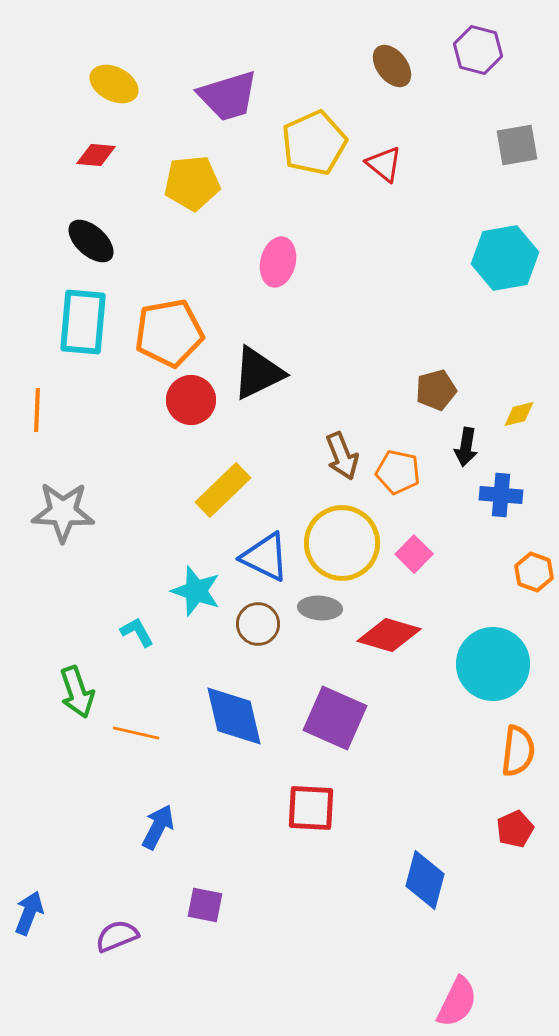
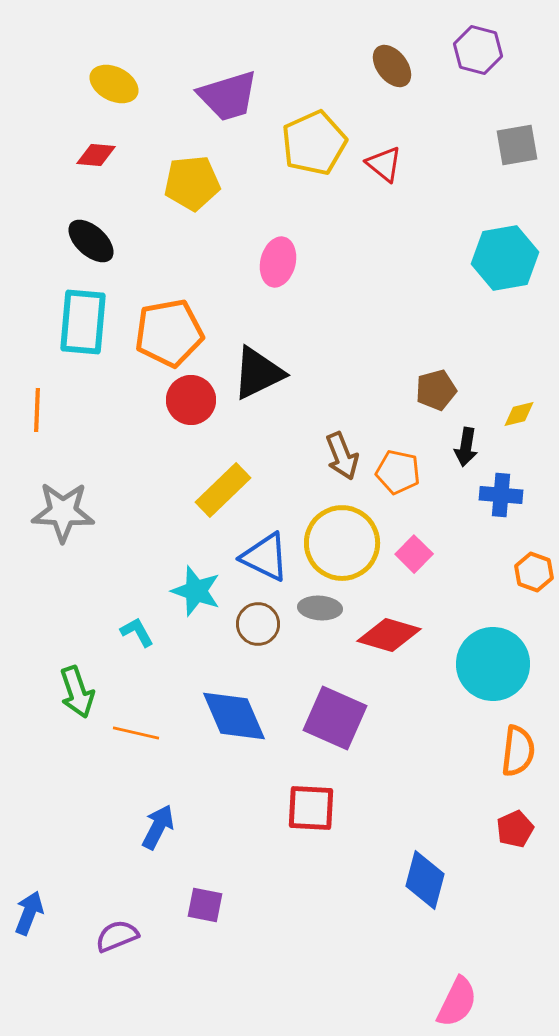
blue diamond at (234, 716): rotated 10 degrees counterclockwise
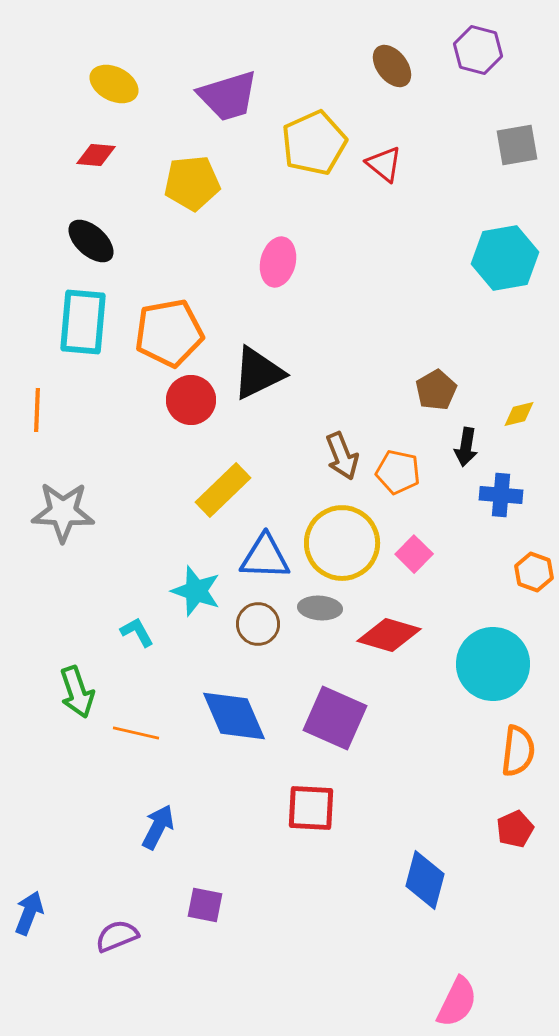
brown pentagon at (436, 390): rotated 15 degrees counterclockwise
blue triangle at (265, 557): rotated 24 degrees counterclockwise
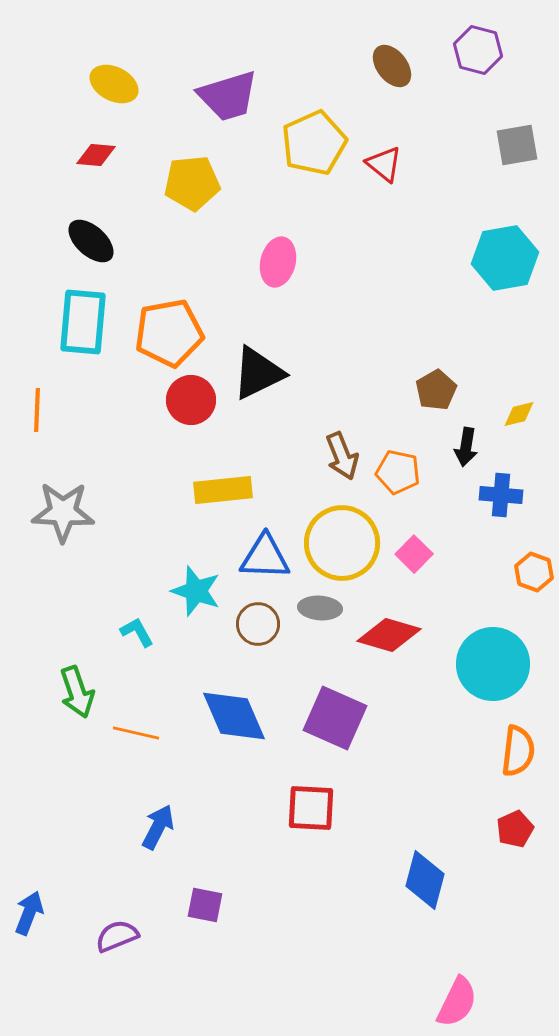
yellow rectangle at (223, 490): rotated 38 degrees clockwise
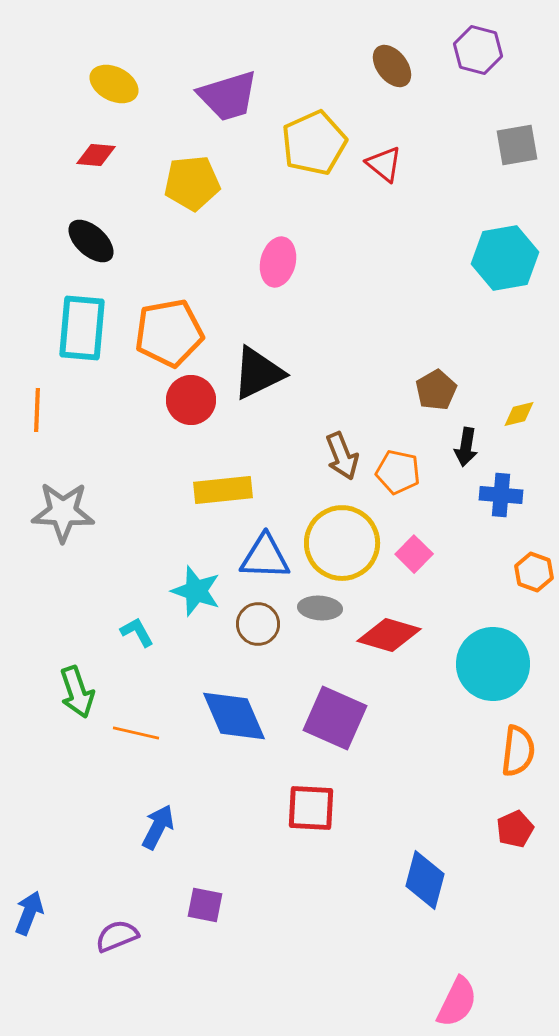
cyan rectangle at (83, 322): moved 1 px left, 6 px down
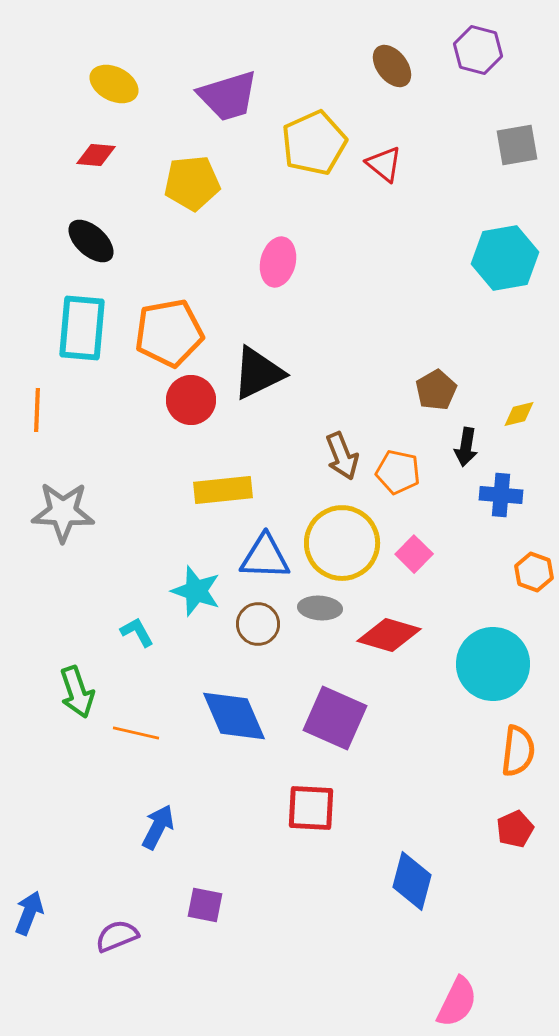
blue diamond at (425, 880): moved 13 px left, 1 px down
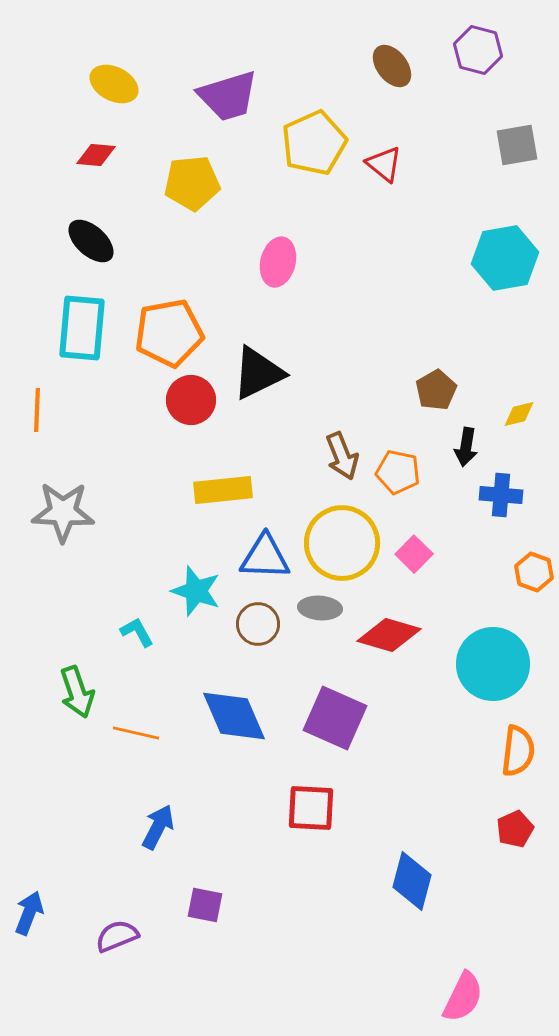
pink semicircle at (457, 1002): moved 6 px right, 5 px up
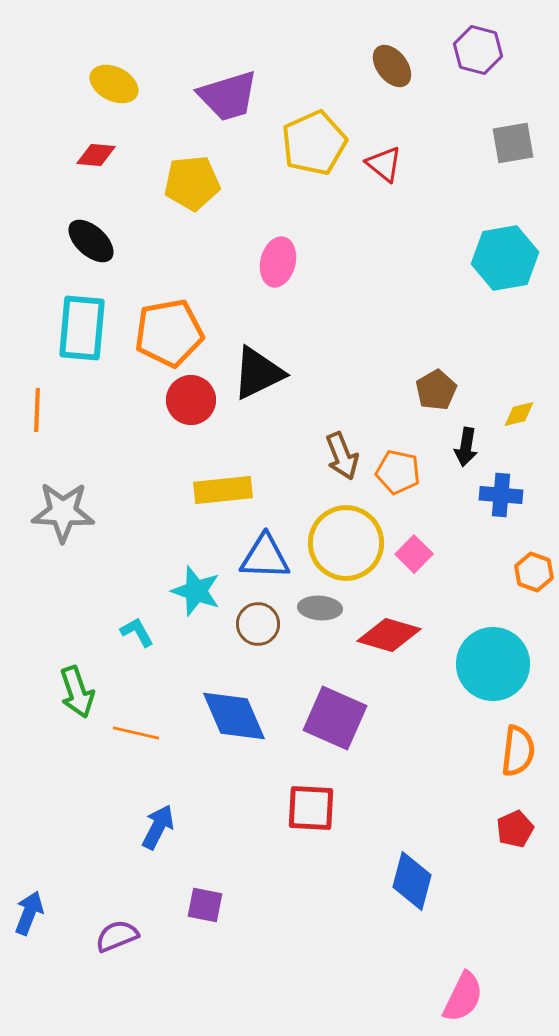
gray square at (517, 145): moved 4 px left, 2 px up
yellow circle at (342, 543): moved 4 px right
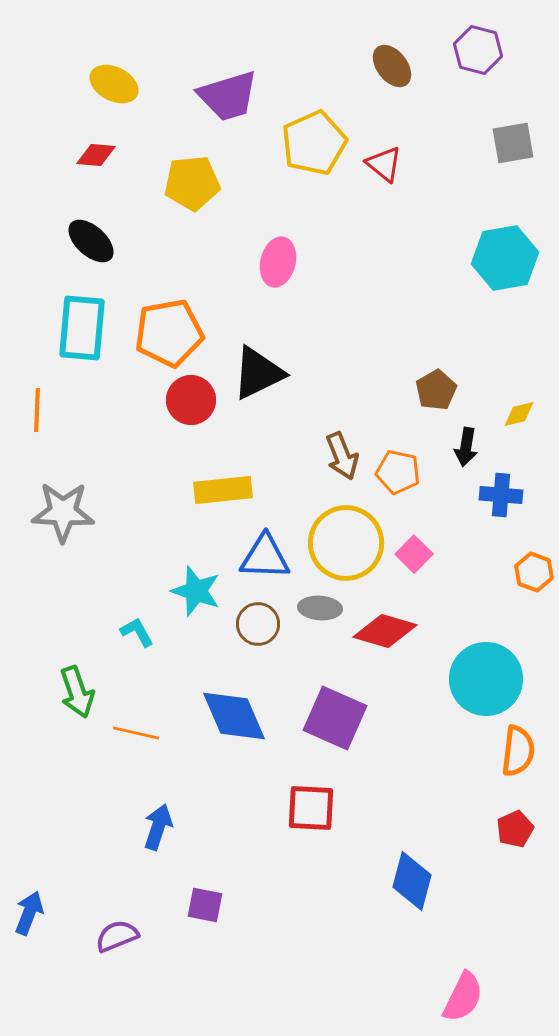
red diamond at (389, 635): moved 4 px left, 4 px up
cyan circle at (493, 664): moved 7 px left, 15 px down
blue arrow at (158, 827): rotated 9 degrees counterclockwise
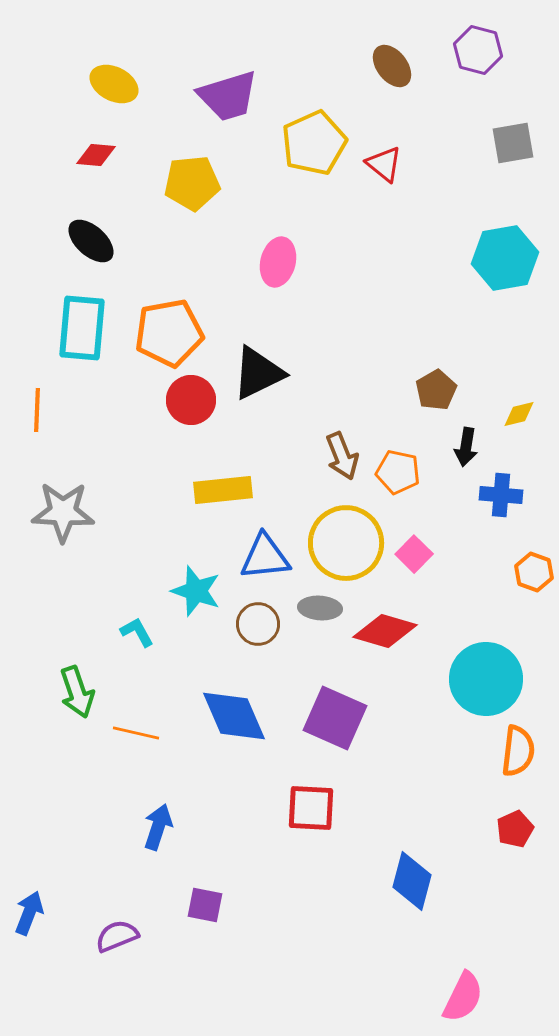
blue triangle at (265, 557): rotated 8 degrees counterclockwise
